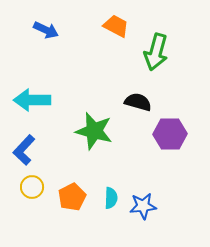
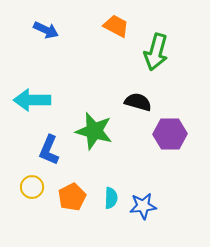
blue L-shape: moved 25 px right; rotated 20 degrees counterclockwise
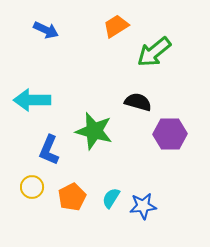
orange trapezoid: rotated 60 degrees counterclockwise
green arrow: moved 2 px left; rotated 36 degrees clockwise
cyan semicircle: rotated 150 degrees counterclockwise
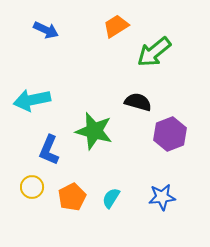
cyan arrow: rotated 12 degrees counterclockwise
purple hexagon: rotated 20 degrees counterclockwise
blue star: moved 19 px right, 9 px up
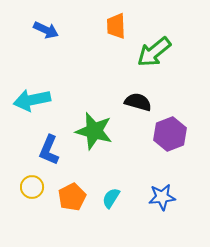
orange trapezoid: rotated 60 degrees counterclockwise
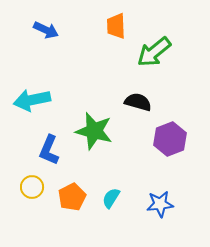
purple hexagon: moved 5 px down
blue star: moved 2 px left, 7 px down
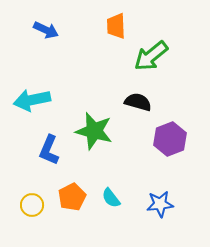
green arrow: moved 3 px left, 4 px down
yellow circle: moved 18 px down
cyan semicircle: rotated 70 degrees counterclockwise
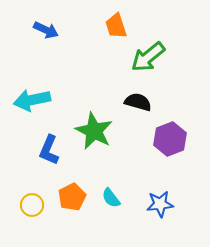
orange trapezoid: rotated 16 degrees counterclockwise
green arrow: moved 3 px left, 1 px down
green star: rotated 12 degrees clockwise
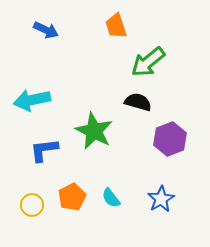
green arrow: moved 5 px down
blue L-shape: moved 5 px left; rotated 60 degrees clockwise
blue star: moved 1 px right, 5 px up; rotated 24 degrees counterclockwise
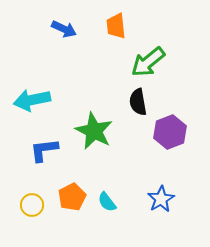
orange trapezoid: rotated 12 degrees clockwise
blue arrow: moved 18 px right, 1 px up
black semicircle: rotated 116 degrees counterclockwise
purple hexagon: moved 7 px up
cyan semicircle: moved 4 px left, 4 px down
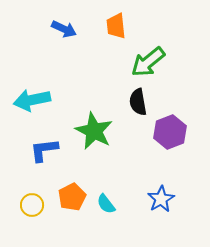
cyan semicircle: moved 1 px left, 2 px down
